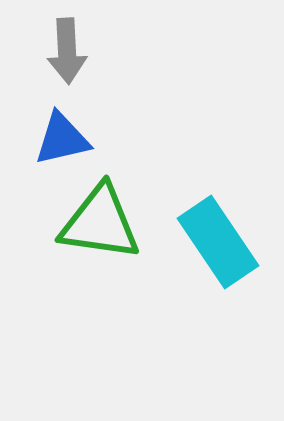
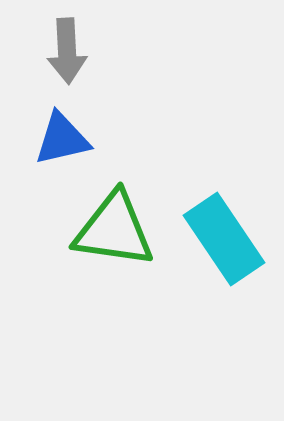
green triangle: moved 14 px right, 7 px down
cyan rectangle: moved 6 px right, 3 px up
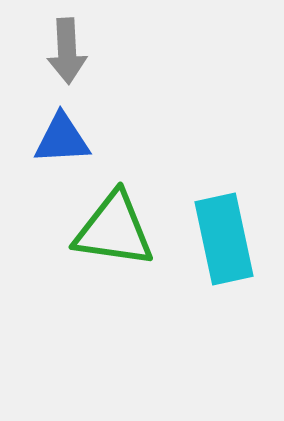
blue triangle: rotated 10 degrees clockwise
cyan rectangle: rotated 22 degrees clockwise
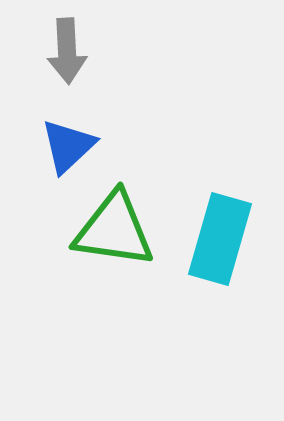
blue triangle: moved 6 px right, 7 px down; rotated 40 degrees counterclockwise
cyan rectangle: moved 4 px left; rotated 28 degrees clockwise
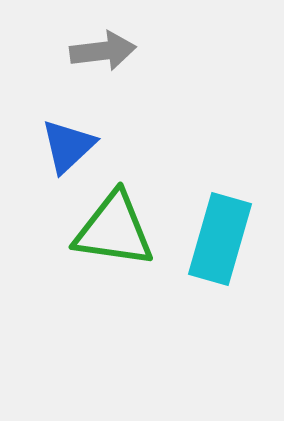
gray arrow: moved 36 px right; rotated 94 degrees counterclockwise
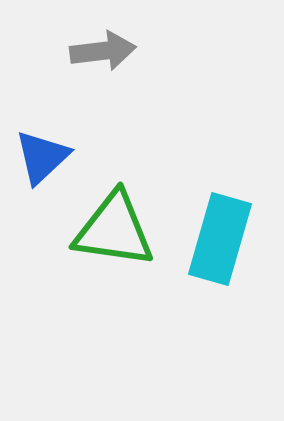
blue triangle: moved 26 px left, 11 px down
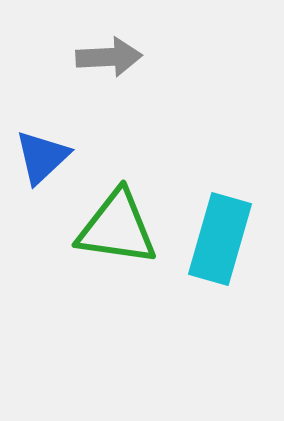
gray arrow: moved 6 px right, 6 px down; rotated 4 degrees clockwise
green triangle: moved 3 px right, 2 px up
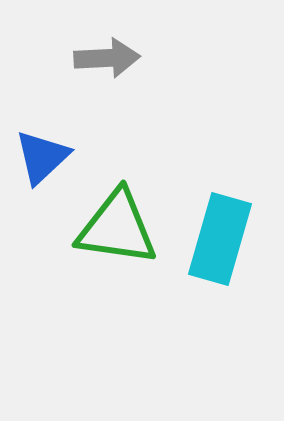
gray arrow: moved 2 px left, 1 px down
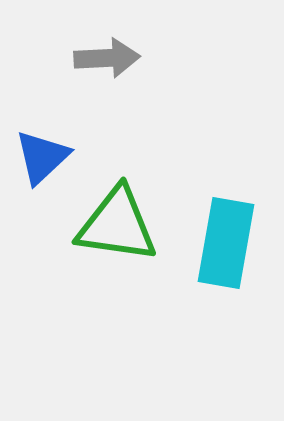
green triangle: moved 3 px up
cyan rectangle: moved 6 px right, 4 px down; rotated 6 degrees counterclockwise
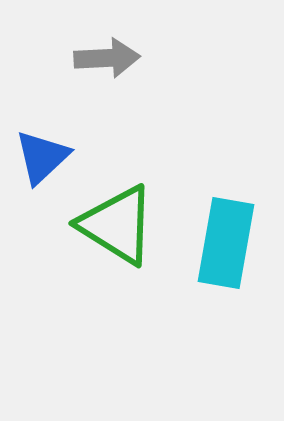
green triangle: rotated 24 degrees clockwise
